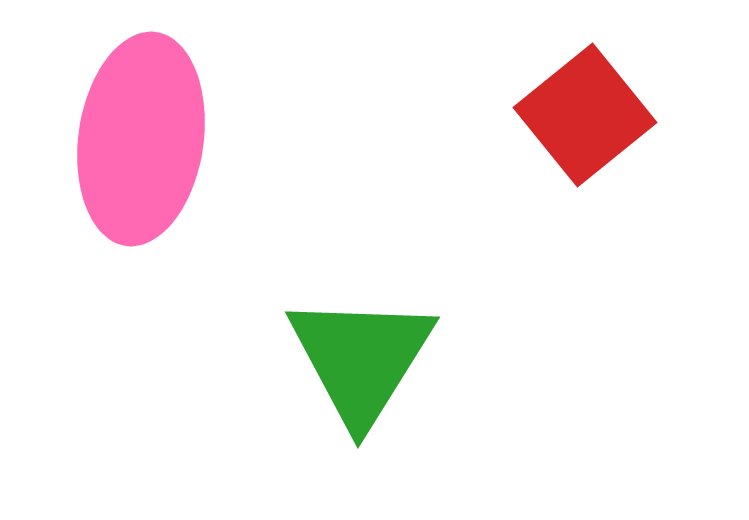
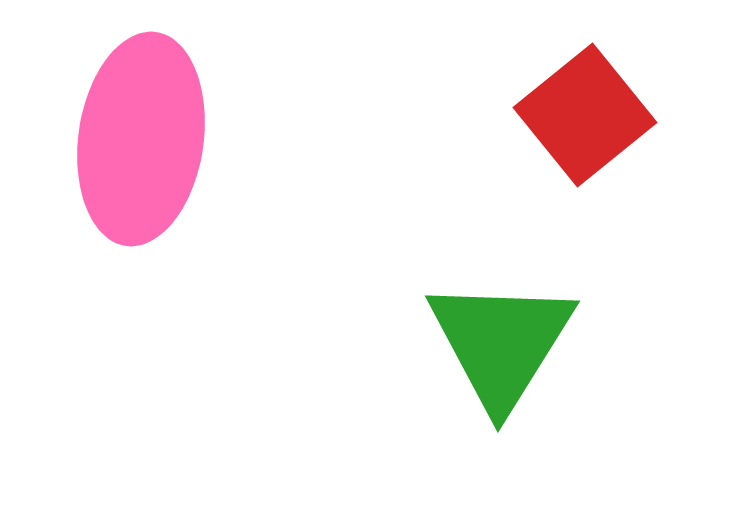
green triangle: moved 140 px right, 16 px up
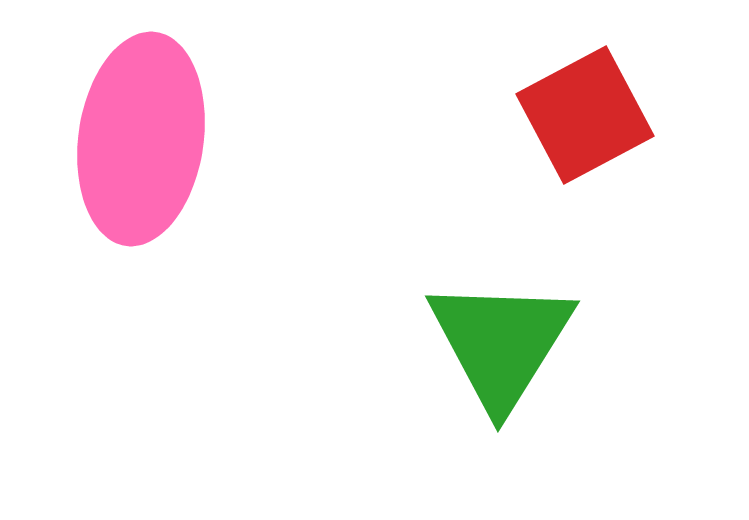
red square: rotated 11 degrees clockwise
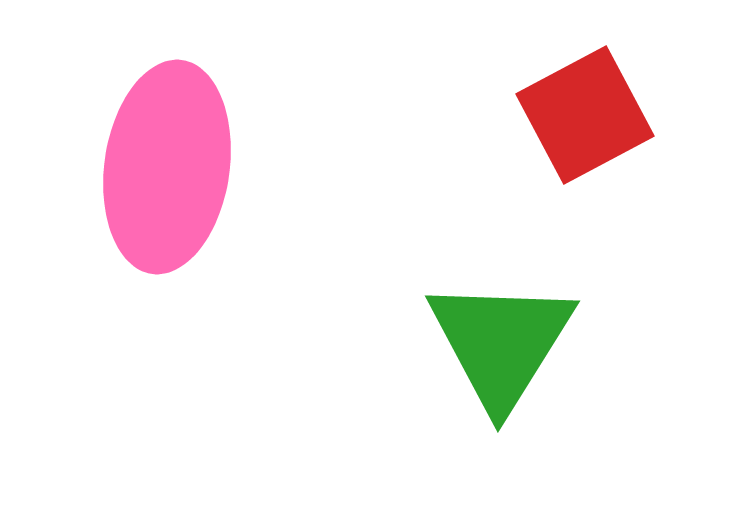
pink ellipse: moved 26 px right, 28 px down
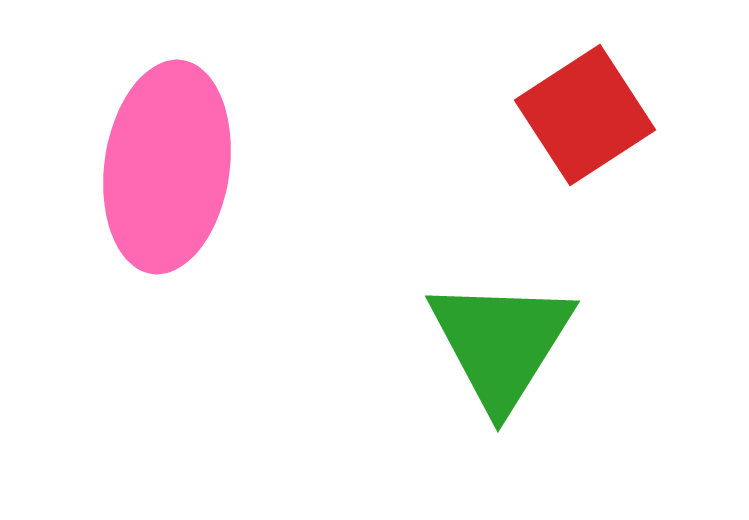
red square: rotated 5 degrees counterclockwise
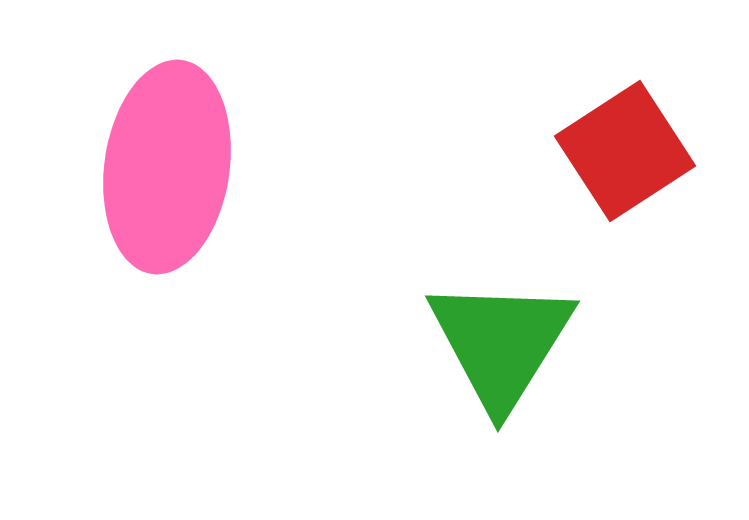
red square: moved 40 px right, 36 px down
